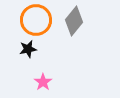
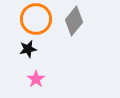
orange circle: moved 1 px up
pink star: moved 7 px left, 3 px up
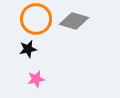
gray diamond: rotated 68 degrees clockwise
pink star: rotated 24 degrees clockwise
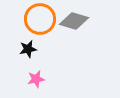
orange circle: moved 4 px right
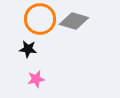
black star: rotated 18 degrees clockwise
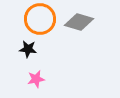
gray diamond: moved 5 px right, 1 px down
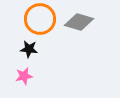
black star: moved 1 px right
pink star: moved 12 px left, 3 px up
